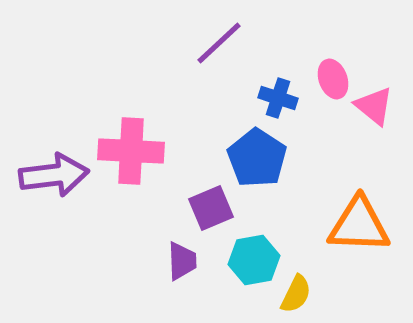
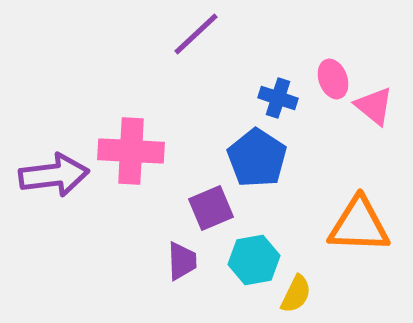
purple line: moved 23 px left, 9 px up
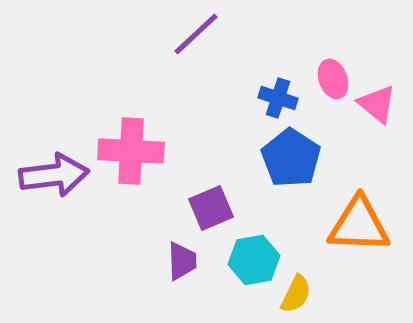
pink triangle: moved 3 px right, 2 px up
blue pentagon: moved 34 px right
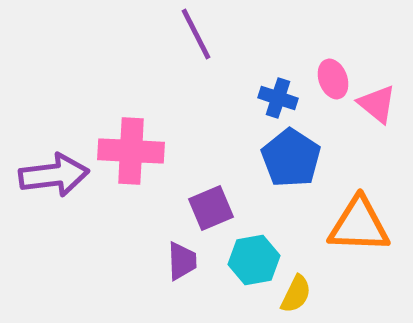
purple line: rotated 74 degrees counterclockwise
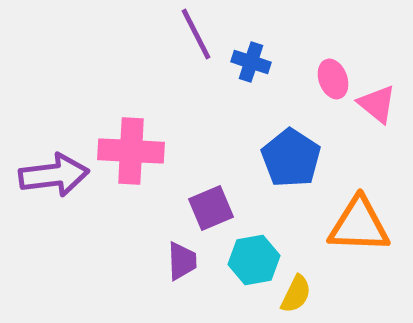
blue cross: moved 27 px left, 36 px up
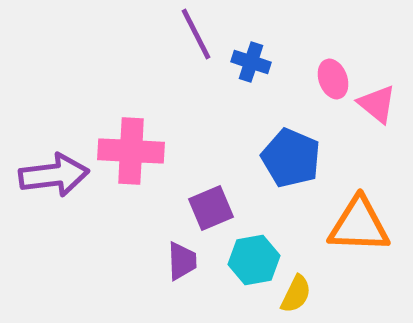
blue pentagon: rotated 10 degrees counterclockwise
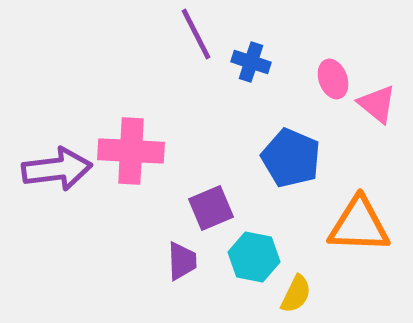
purple arrow: moved 3 px right, 6 px up
cyan hexagon: moved 3 px up; rotated 21 degrees clockwise
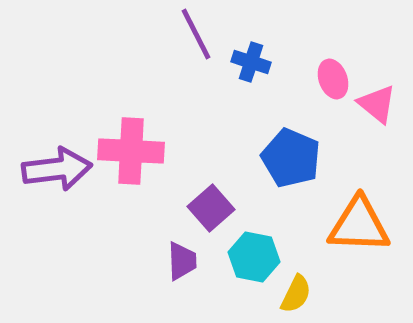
purple square: rotated 18 degrees counterclockwise
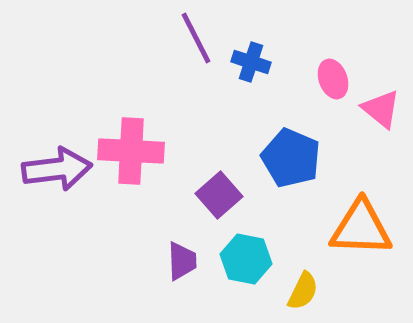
purple line: moved 4 px down
pink triangle: moved 4 px right, 5 px down
purple square: moved 8 px right, 13 px up
orange triangle: moved 2 px right, 3 px down
cyan hexagon: moved 8 px left, 2 px down
yellow semicircle: moved 7 px right, 3 px up
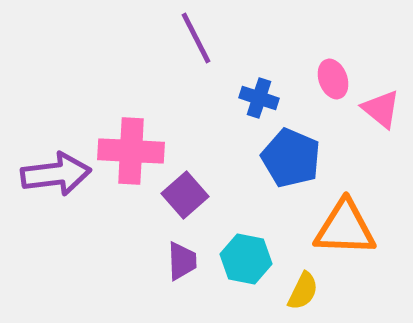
blue cross: moved 8 px right, 36 px down
purple arrow: moved 1 px left, 5 px down
purple square: moved 34 px left
orange triangle: moved 16 px left
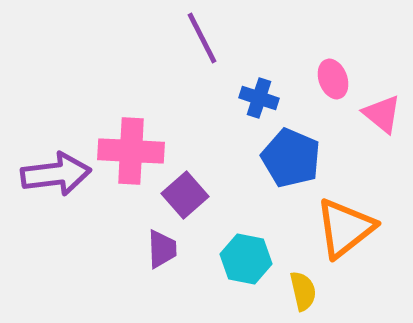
purple line: moved 6 px right
pink triangle: moved 1 px right, 5 px down
orange triangle: rotated 40 degrees counterclockwise
purple trapezoid: moved 20 px left, 12 px up
yellow semicircle: rotated 39 degrees counterclockwise
